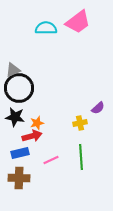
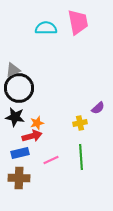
pink trapezoid: rotated 64 degrees counterclockwise
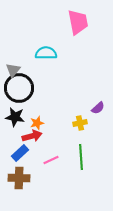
cyan semicircle: moved 25 px down
gray triangle: rotated 28 degrees counterclockwise
blue rectangle: rotated 30 degrees counterclockwise
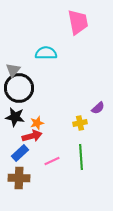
pink line: moved 1 px right, 1 px down
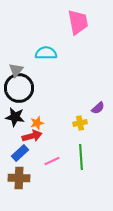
gray triangle: moved 3 px right
